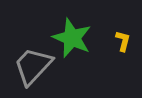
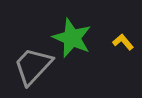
yellow L-shape: moved 1 px down; rotated 55 degrees counterclockwise
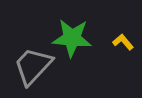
green star: rotated 18 degrees counterclockwise
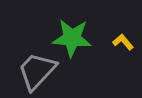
gray trapezoid: moved 4 px right, 5 px down
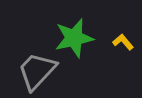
green star: moved 2 px right; rotated 18 degrees counterclockwise
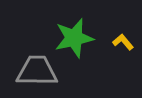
gray trapezoid: rotated 48 degrees clockwise
